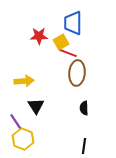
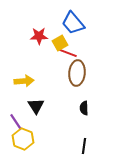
blue trapezoid: rotated 40 degrees counterclockwise
yellow square: moved 1 px left, 1 px down
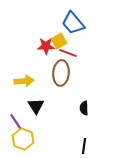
red star: moved 7 px right, 10 px down
yellow square: moved 1 px left, 2 px up
brown ellipse: moved 16 px left
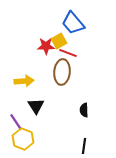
brown ellipse: moved 1 px right, 1 px up
black semicircle: moved 2 px down
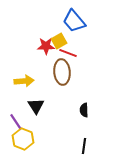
blue trapezoid: moved 1 px right, 2 px up
brown ellipse: rotated 10 degrees counterclockwise
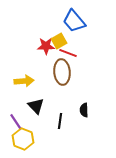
black triangle: rotated 12 degrees counterclockwise
black line: moved 24 px left, 25 px up
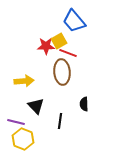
black semicircle: moved 6 px up
purple line: rotated 42 degrees counterclockwise
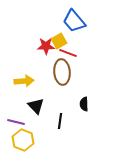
yellow hexagon: moved 1 px down
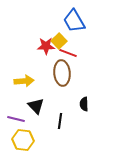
blue trapezoid: rotated 10 degrees clockwise
yellow square: rotated 14 degrees counterclockwise
brown ellipse: moved 1 px down
purple line: moved 3 px up
yellow hexagon: rotated 15 degrees counterclockwise
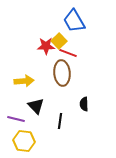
yellow hexagon: moved 1 px right, 1 px down
